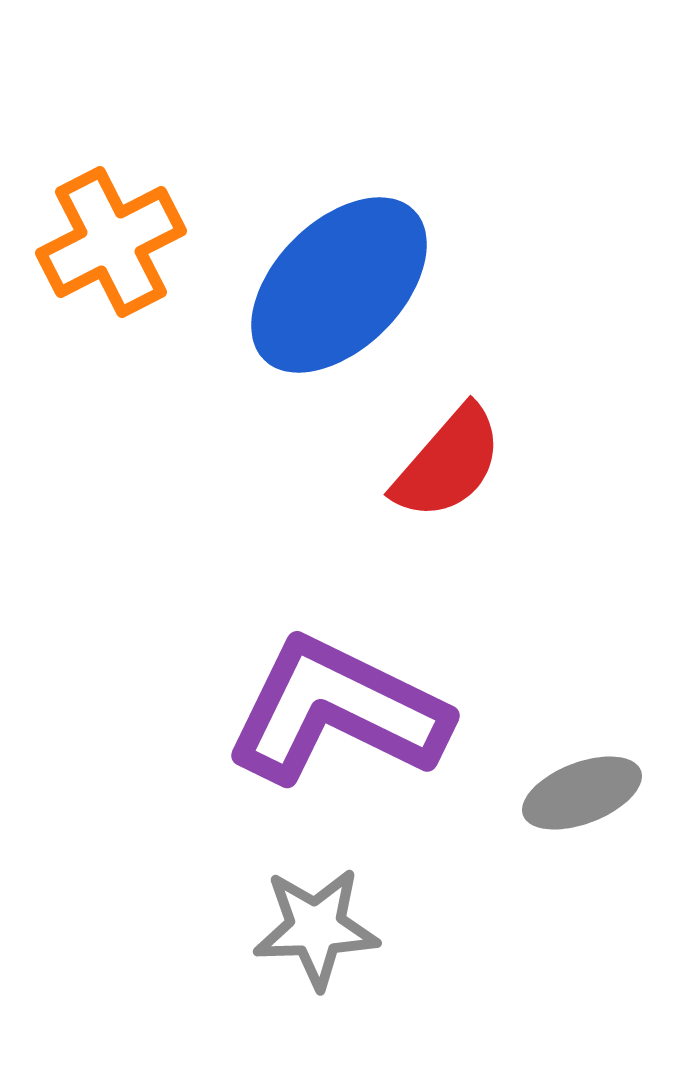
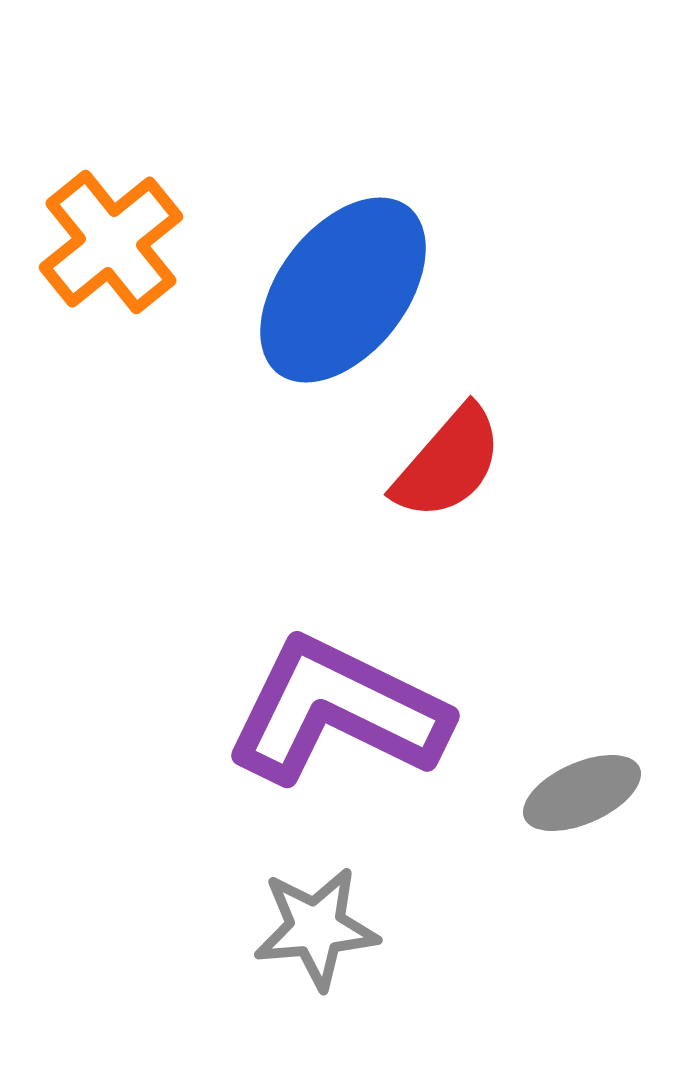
orange cross: rotated 12 degrees counterclockwise
blue ellipse: moved 4 px right, 5 px down; rotated 7 degrees counterclockwise
gray ellipse: rotated 3 degrees counterclockwise
gray star: rotated 3 degrees counterclockwise
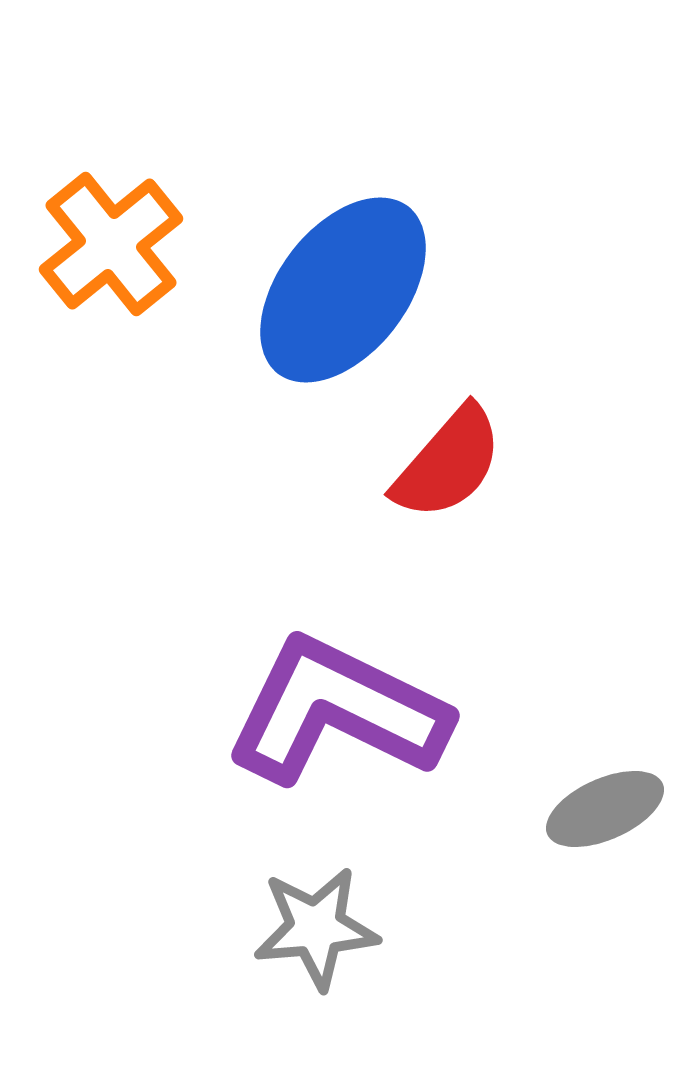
orange cross: moved 2 px down
gray ellipse: moved 23 px right, 16 px down
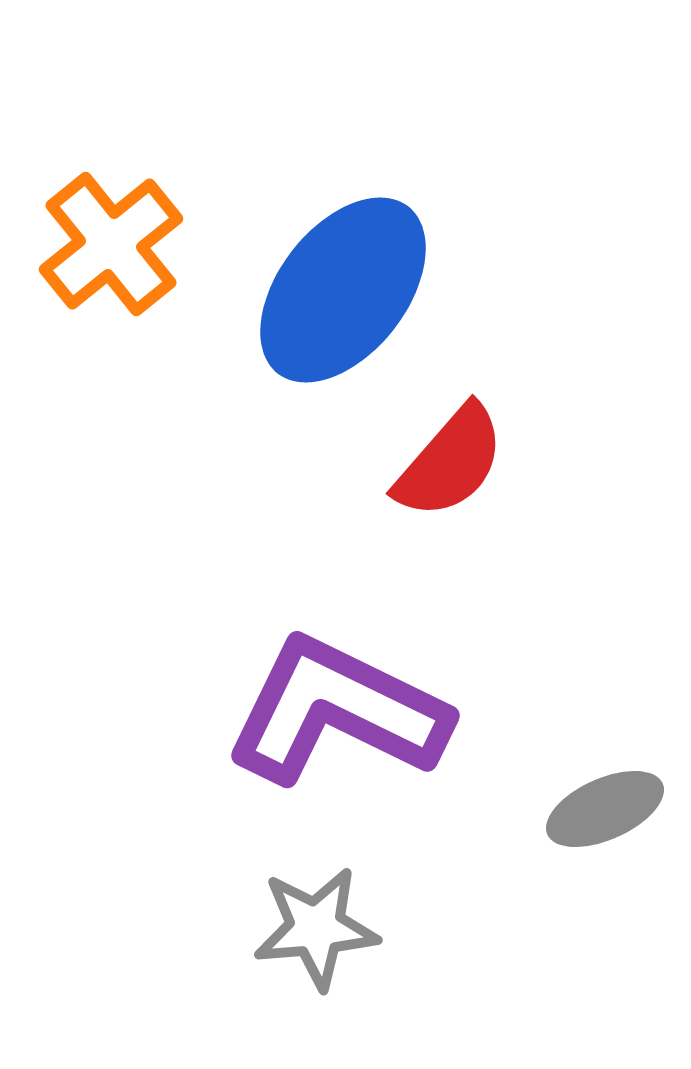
red semicircle: moved 2 px right, 1 px up
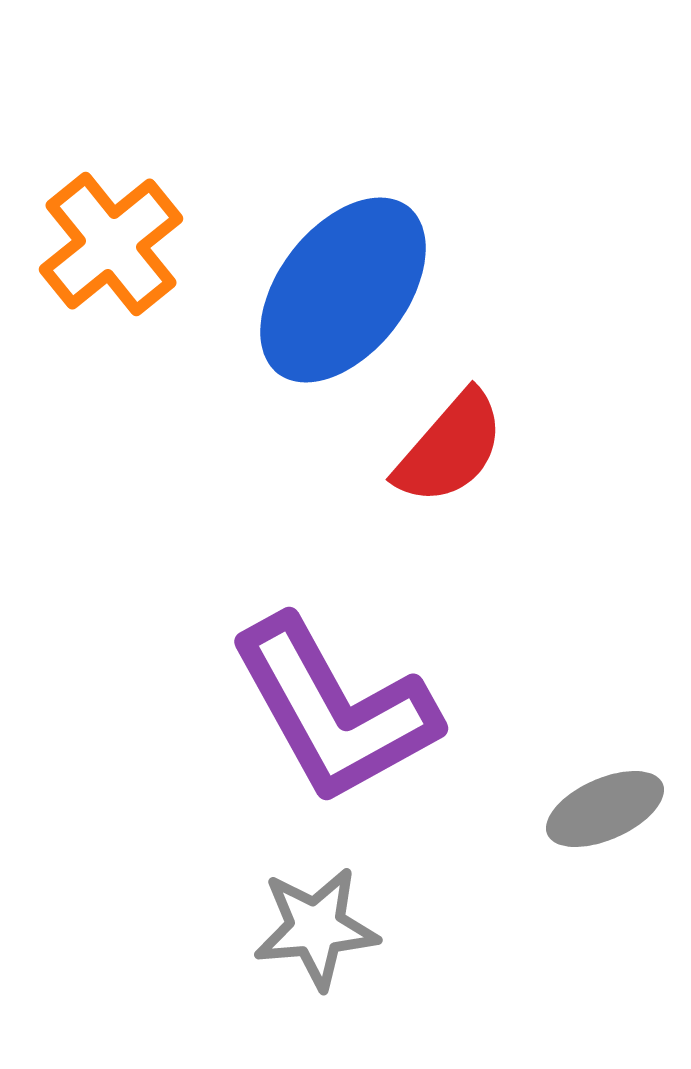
red semicircle: moved 14 px up
purple L-shape: moved 3 px left, 1 px up; rotated 145 degrees counterclockwise
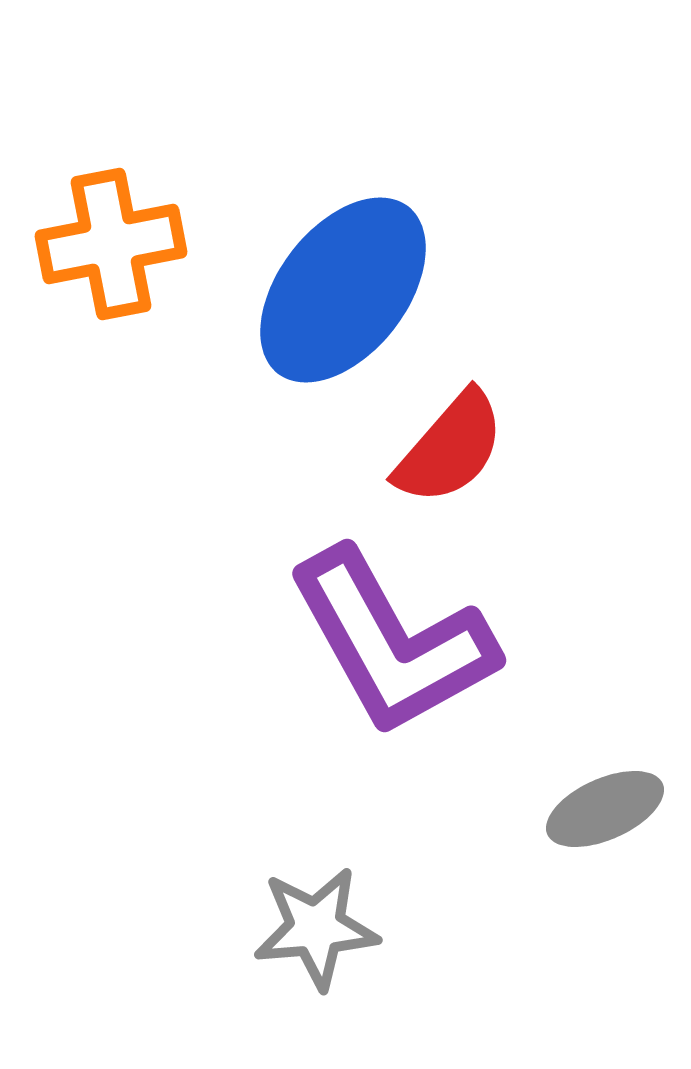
orange cross: rotated 28 degrees clockwise
purple L-shape: moved 58 px right, 68 px up
